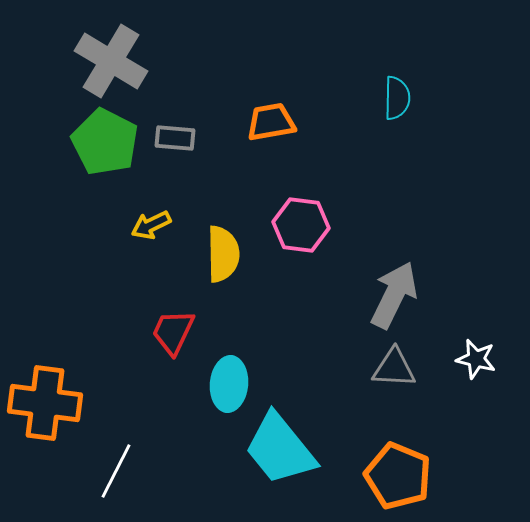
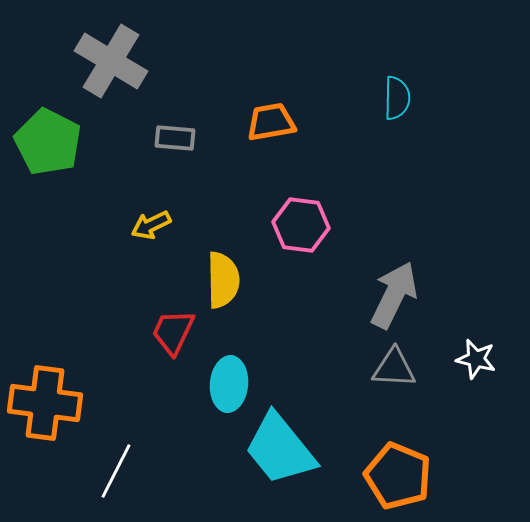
green pentagon: moved 57 px left
yellow semicircle: moved 26 px down
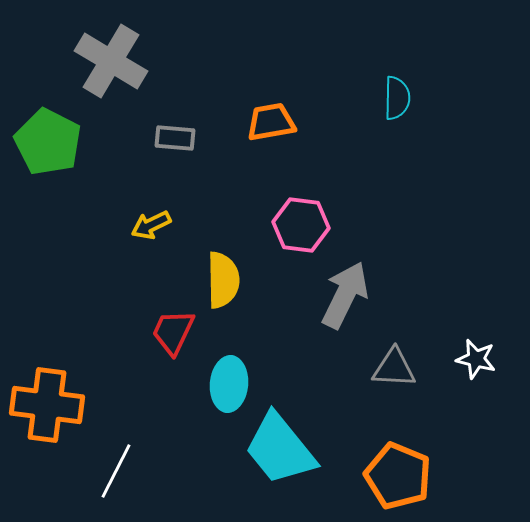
gray arrow: moved 49 px left
orange cross: moved 2 px right, 2 px down
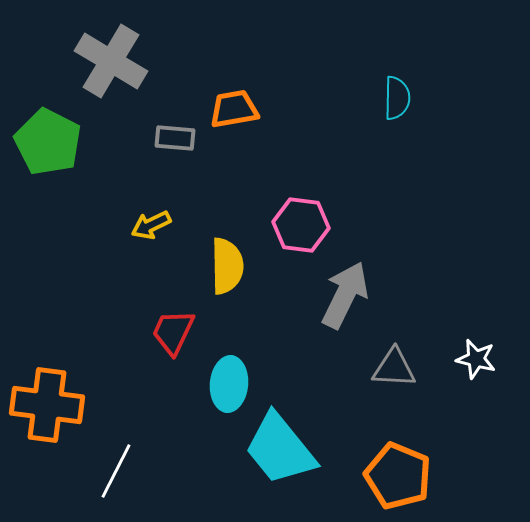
orange trapezoid: moved 37 px left, 13 px up
yellow semicircle: moved 4 px right, 14 px up
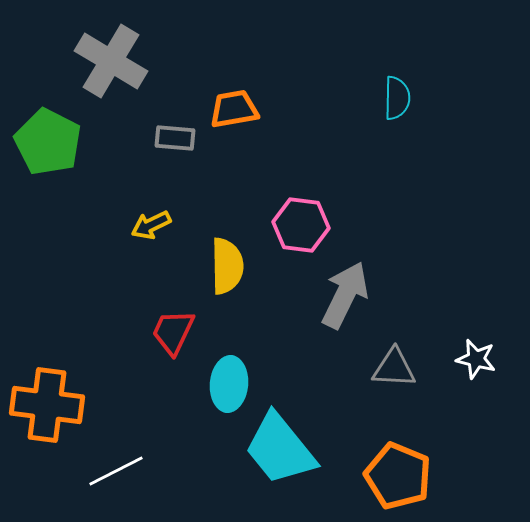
white line: rotated 36 degrees clockwise
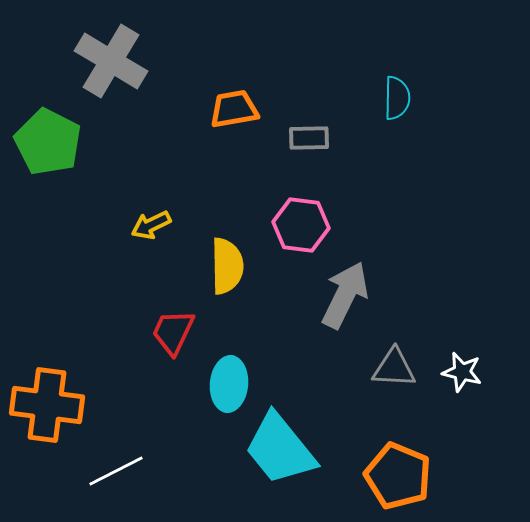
gray rectangle: moved 134 px right; rotated 6 degrees counterclockwise
white star: moved 14 px left, 13 px down
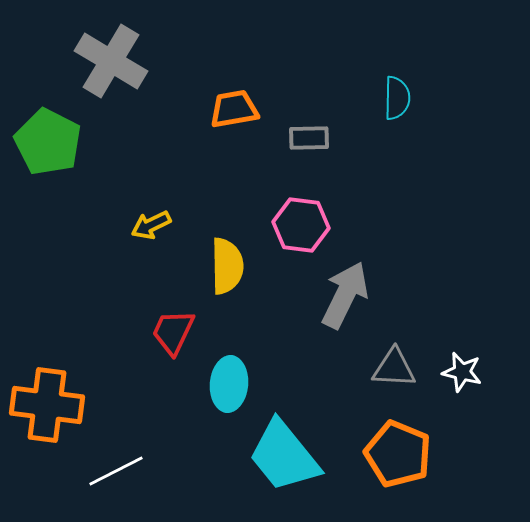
cyan trapezoid: moved 4 px right, 7 px down
orange pentagon: moved 22 px up
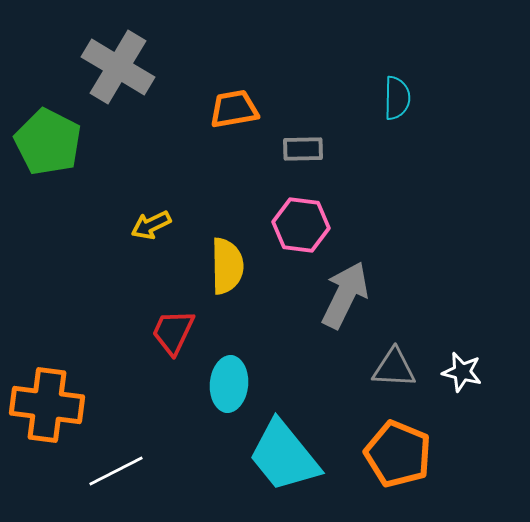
gray cross: moved 7 px right, 6 px down
gray rectangle: moved 6 px left, 11 px down
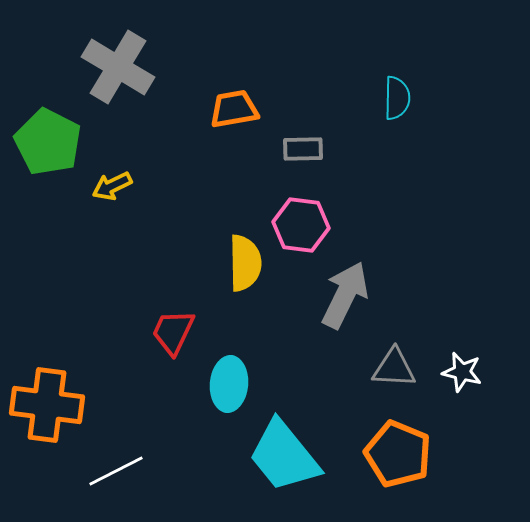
yellow arrow: moved 39 px left, 39 px up
yellow semicircle: moved 18 px right, 3 px up
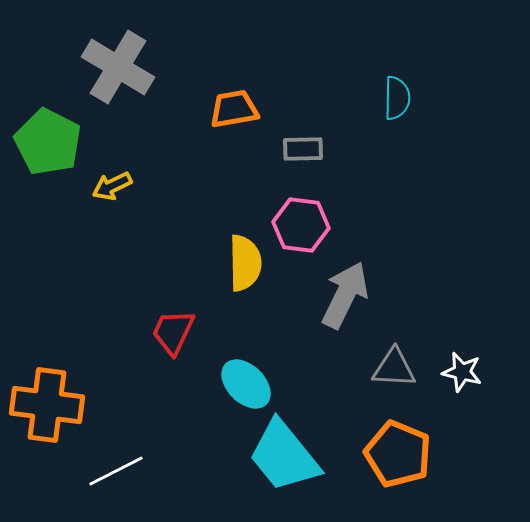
cyan ellipse: moved 17 px right; rotated 50 degrees counterclockwise
